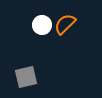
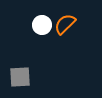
gray square: moved 6 px left; rotated 10 degrees clockwise
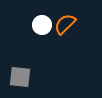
gray square: rotated 10 degrees clockwise
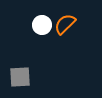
gray square: rotated 10 degrees counterclockwise
